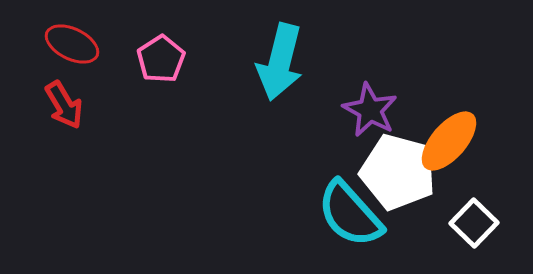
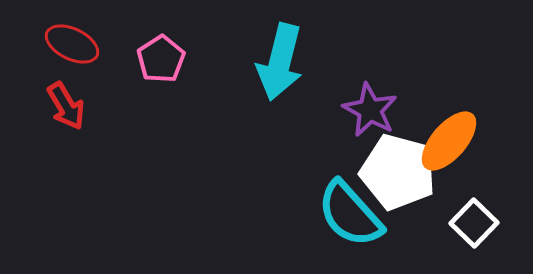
red arrow: moved 2 px right, 1 px down
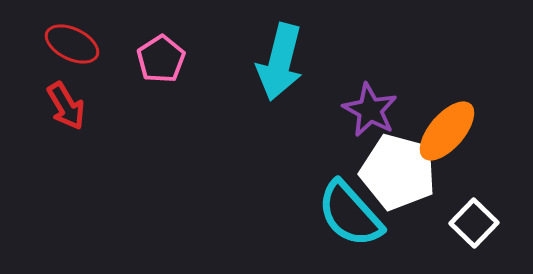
orange ellipse: moved 2 px left, 10 px up
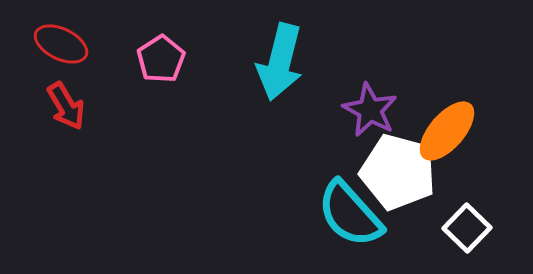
red ellipse: moved 11 px left
white square: moved 7 px left, 5 px down
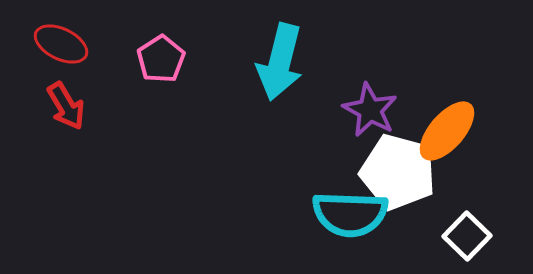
cyan semicircle: rotated 46 degrees counterclockwise
white square: moved 8 px down
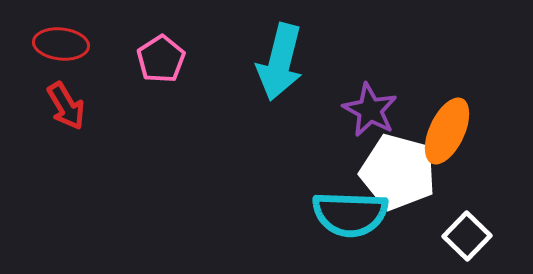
red ellipse: rotated 20 degrees counterclockwise
orange ellipse: rotated 16 degrees counterclockwise
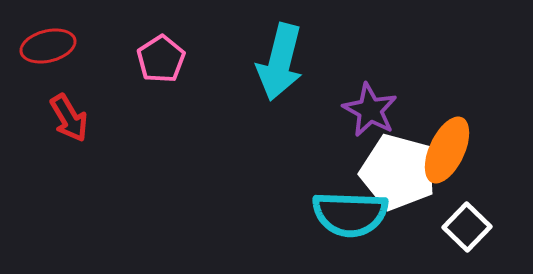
red ellipse: moved 13 px left, 2 px down; rotated 20 degrees counterclockwise
red arrow: moved 3 px right, 12 px down
orange ellipse: moved 19 px down
white square: moved 9 px up
